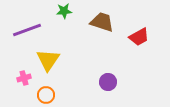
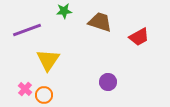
brown trapezoid: moved 2 px left
pink cross: moved 1 px right, 11 px down; rotated 32 degrees counterclockwise
orange circle: moved 2 px left
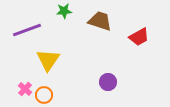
brown trapezoid: moved 1 px up
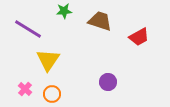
purple line: moved 1 px right, 1 px up; rotated 52 degrees clockwise
orange circle: moved 8 px right, 1 px up
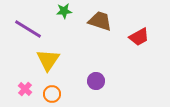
purple circle: moved 12 px left, 1 px up
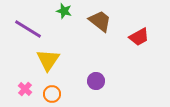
green star: rotated 21 degrees clockwise
brown trapezoid: rotated 20 degrees clockwise
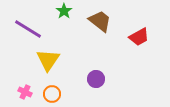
green star: rotated 21 degrees clockwise
purple circle: moved 2 px up
pink cross: moved 3 px down; rotated 16 degrees counterclockwise
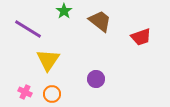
red trapezoid: moved 2 px right; rotated 10 degrees clockwise
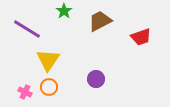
brown trapezoid: rotated 65 degrees counterclockwise
purple line: moved 1 px left
orange circle: moved 3 px left, 7 px up
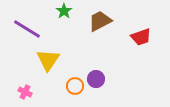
orange circle: moved 26 px right, 1 px up
